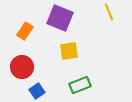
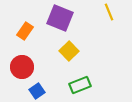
yellow square: rotated 36 degrees counterclockwise
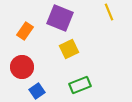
yellow square: moved 2 px up; rotated 18 degrees clockwise
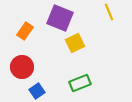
yellow square: moved 6 px right, 6 px up
green rectangle: moved 2 px up
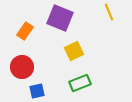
yellow square: moved 1 px left, 8 px down
blue square: rotated 21 degrees clockwise
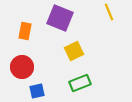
orange rectangle: rotated 24 degrees counterclockwise
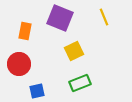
yellow line: moved 5 px left, 5 px down
red circle: moved 3 px left, 3 px up
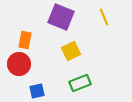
purple square: moved 1 px right, 1 px up
orange rectangle: moved 9 px down
yellow square: moved 3 px left
